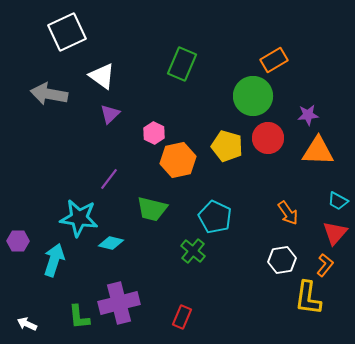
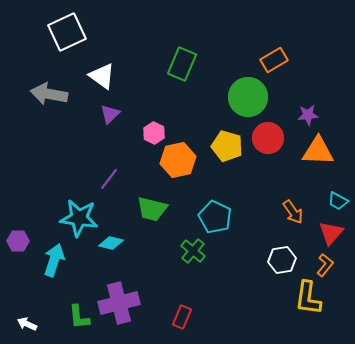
green circle: moved 5 px left, 1 px down
orange arrow: moved 5 px right, 1 px up
red triangle: moved 4 px left
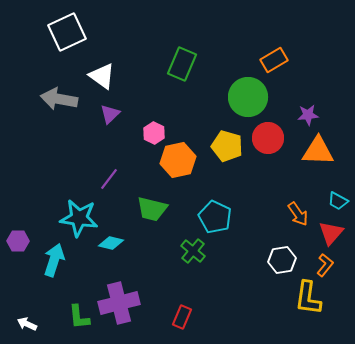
gray arrow: moved 10 px right, 5 px down
orange arrow: moved 5 px right, 2 px down
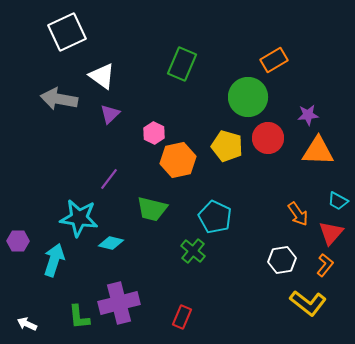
yellow L-shape: moved 5 px down; rotated 60 degrees counterclockwise
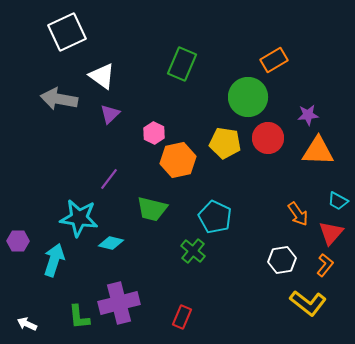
yellow pentagon: moved 2 px left, 3 px up; rotated 8 degrees counterclockwise
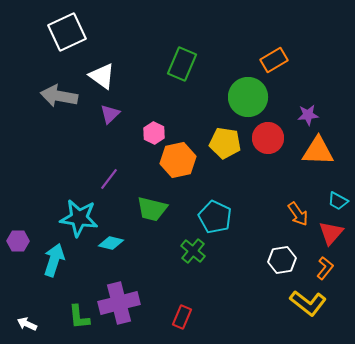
gray arrow: moved 3 px up
orange L-shape: moved 3 px down
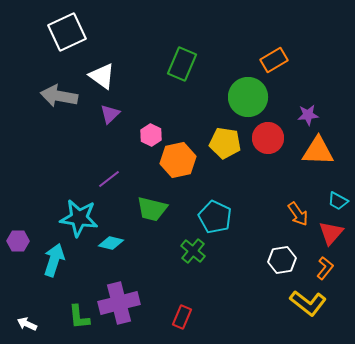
pink hexagon: moved 3 px left, 2 px down
purple line: rotated 15 degrees clockwise
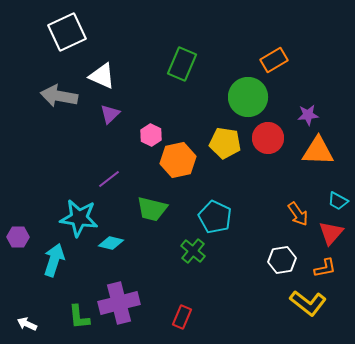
white triangle: rotated 12 degrees counterclockwise
purple hexagon: moved 4 px up
orange L-shape: rotated 40 degrees clockwise
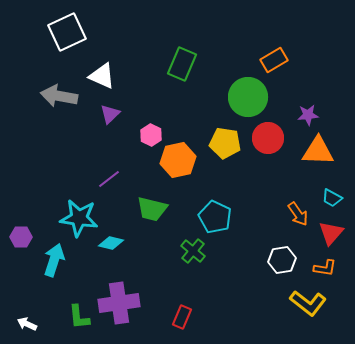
cyan trapezoid: moved 6 px left, 3 px up
purple hexagon: moved 3 px right
orange L-shape: rotated 20 degrees clockwise
purple cross: rotated 6 degrees clockwise
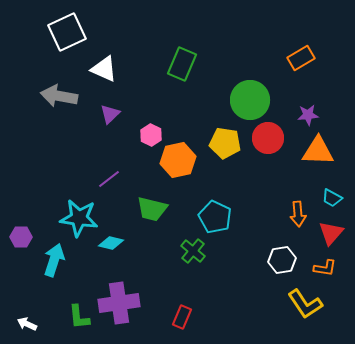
orange rectangle: moved 27 px right, 2 px up
white triangle: moved 2 px right, 7 px up
green circle: moved 2 px right, 3 px down
orange arrow: rotated 30 degrees clockwise
yellow L-shape: moved 3 px left, 1 px down; rotated 18 degrees clockwise
